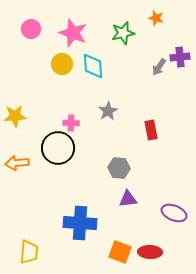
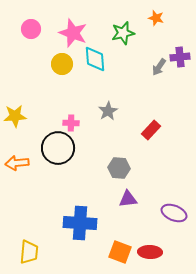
cyan diamond: moved 2 px right, 7 px up
red rectangle: rotated 54 degrees clockwise
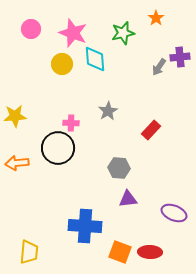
orange star: rotated 21 degrees clockwise
blue cross: moved 5 px right, 3 px down
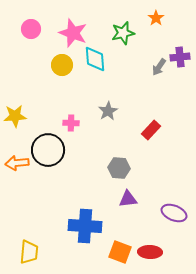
yellow circle: moved 1 px down
black circle: moved 10 px left, 2 px down
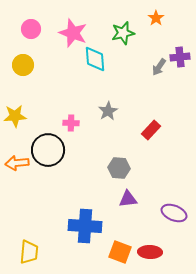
yellow circle: moved 39 px left
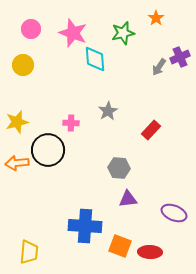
purple cross: rotated 18 degrees counterclockwise
yellow star: moved 2 px right, 6 px down; rotated 10 degrees counterclockwise
orange square: moved 6 px up
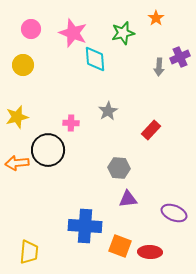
gray arrow: rotated 30 degrees counterclockwise
yellow star: moved 5 px up
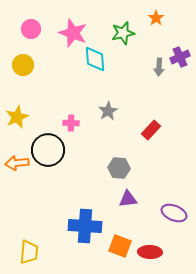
yellow star: rotated 10 degrees counterclockwise
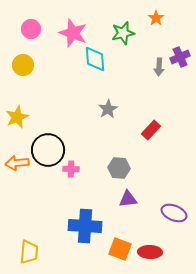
gray star: moved 2 px up
pink cross: moved 46 px down
orange square: moved 3 px down
